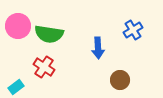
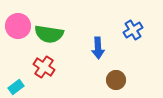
brown circle: moved 4 px left
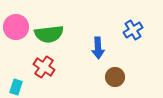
pink circle: moved 2 px left, 1 px down
green semicircle: rotated 16 degrees counterclockwise
brown circle: moved 1 px left, 3 px up
cyan rectangle: rotated 35 degrees counterclockwise
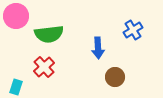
pink circle: moved 11 px up
red cross: rotated 15 degrees clockwise
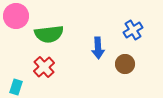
brown circle: moved 10 px right, 13 px up
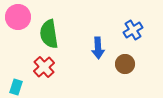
pink circle: moved 2 px right, 1 px down
green semicircle: rotated 88 degrees clockwise
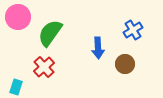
green semicircle: moved 1 px right, 1 px up; rotated 44 degrees clockwise
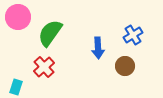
blue cross: moved 5 px down
brown circle: moved 2 px down
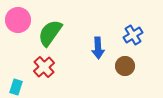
pink circle: moved 3 px down
